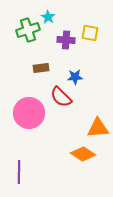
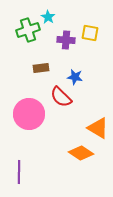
blue star: rotated 14 degrees clockwise
pink circle: moved 1 px down
orange triangle: rotated 35 degrees clockwise
orange diamond: moved 2 px left, 1 px up
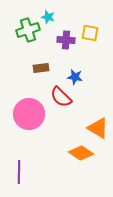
cyan star: rotated 16 degrees counterclockwise
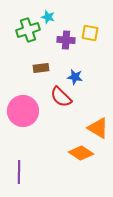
pink circle: moved 6 px left, 3 px up
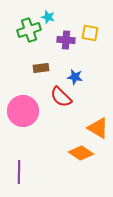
green cross: moved 1 px right
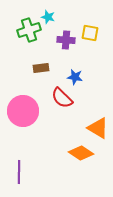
red semicircle: moved 1 px right, 1 px down
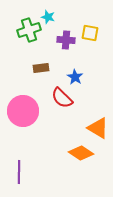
blue star: rotated 21 degrees clockwise
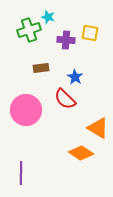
red semicircle: moved 3 px right, 1 px down
pink circle: moved 3 px right, 1 px up
purple line: moved 2 px right, 1 px down
